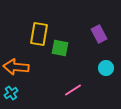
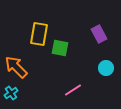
orange arrow: rotated 40 degrees clockwise
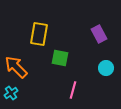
green square: moved 10 px down
pink line: rotated 42 degrees counterclockwise
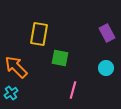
purple rectangle: moved 8 px right, 1 px up
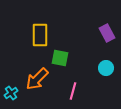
yellow rectangle: moved 1 px right, 1 px down; rotated 10 degrees counterclockwise
orange arrow: moved 21 px right, 12 px down; rotated 90 degrees counterclockwise
pink line: moved 1 px down
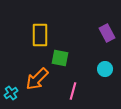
cyan circle: moved 1 px left, 1 px down
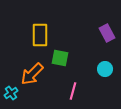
orange arrow: moved 5 px left, 5 px up
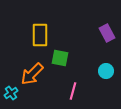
cyan circle: moved 1 px right, 2 px down
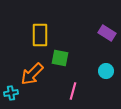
purple rectangle: rotated 30 degrees counterclockwise
cyan cross: rotated 24 degrees clockwise
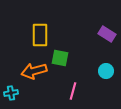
purple rectangle: moved 1 px down
orange arrow: moved 2 px right, 3 px up; rotated 30 degrees clockwise
